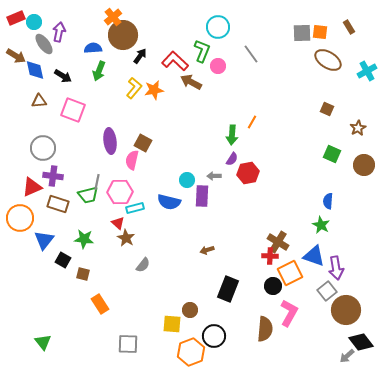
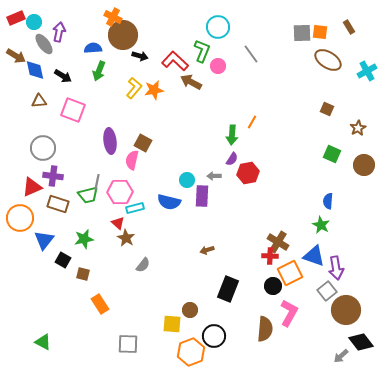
orange cross at (113, 17): rotated 24 degrees counterclockwise
black arrow at (140, 56): rotated 70 degrees clockwise
green star at (84, 239): rotated 18 degrees counterclockwise
green triangle at (43, 342): rotated 24 degrees counterclockwise
gray arrow at (347, 356): moved 6 px left
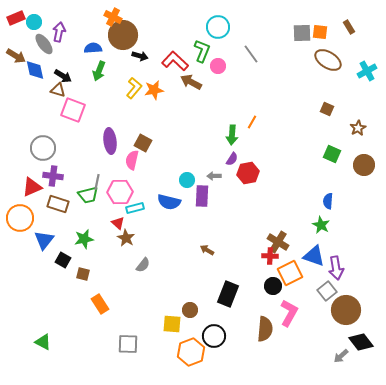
brown triangle at (39, 101): moved 19 px right, 11 px up; rotated 21 degrees clockwise
brown arrow at (207, 250): rotated 48 degrees clockwise
black rectangle at (228, 289): moved 5 px down
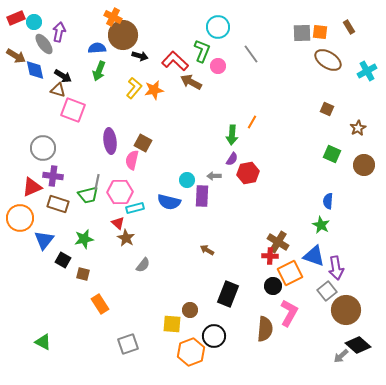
blue semicircle at (93, 48): moved 4 px right
black diamond at (361, 342): moved 3 px left, 3 px down; rotated 10 degrees counterclockwise
gray square at (128, 344): rotated 20 degrees counterclockwise
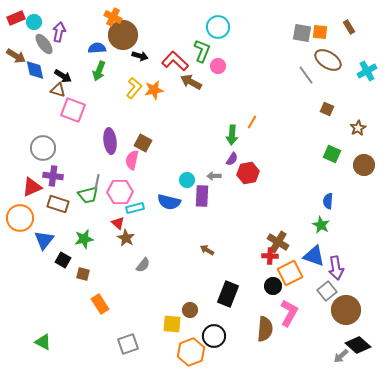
gray square at (302, 33): rotated 12 degrees clockwise
gray line at (251, 54): moved 55 px right, 21 px down
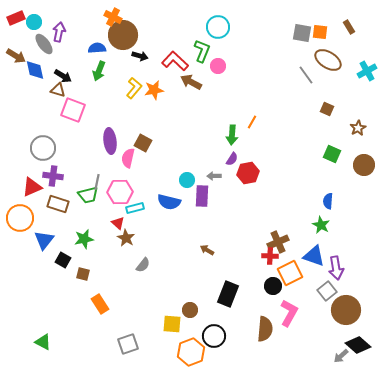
pink semicircle at (132, 160): moved 4 px left, 2 px up
brown cross at (278, 242): rotated 35 degrees clockwise
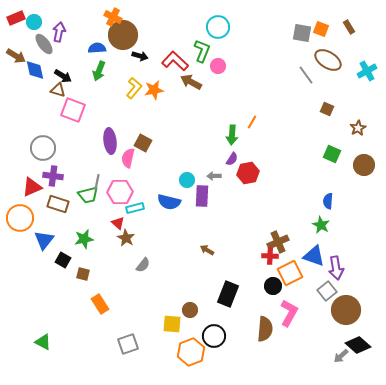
orange square at (320, 32): moved 1 px right, 3 px up; rotated 14 degrees clockwise
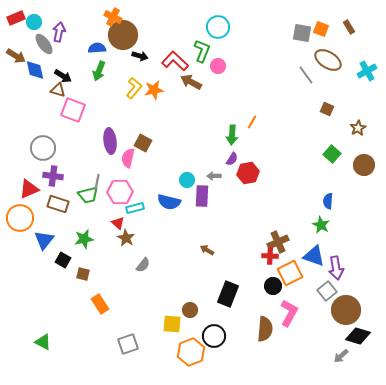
green square at (332, 154): rotated 18 degrees clockwise
red triangle at (32, 187): moved 3 px left, 2 px down
black diamond at (358, 345): moved 9 px up; rotated 25 degrees counterclockwise
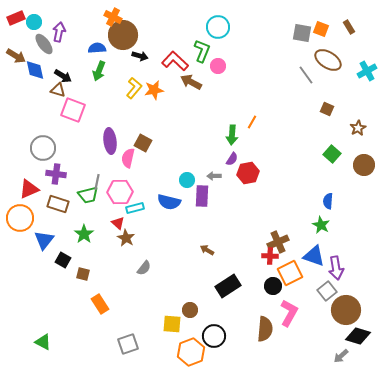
purple cross at (53, 176): moved 3 px right, 2 px up
green star at (84, 239): moved 5 px up; rotated 24 degrees counterclockwise
gray semicircle at (143, 265): moved 1 px right, 3 px down
black rectangle at (228, 294): moved 8 px up; rotated 35 degrees clockwise
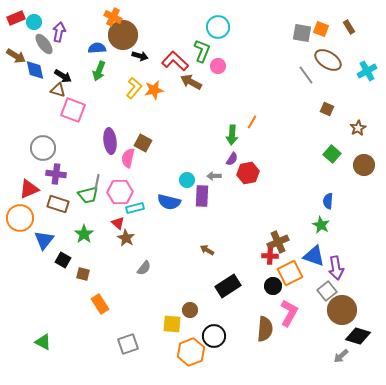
brown circle at (346, 310): moved 4 px left
